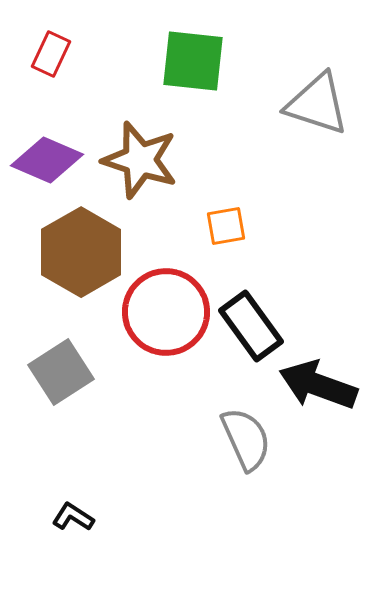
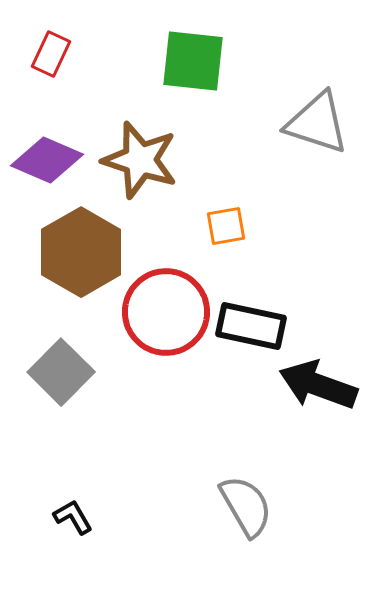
gray triangle: moved 19 px down
black rectangle: rotated 42 degrees counterclockwise
gray square: rotated 12 degrees counterclockwise
gray semicircle: moved 67 px down; rotated 6 degrees counterclockwise
black L-shape: rotated 27 degrees clockwise
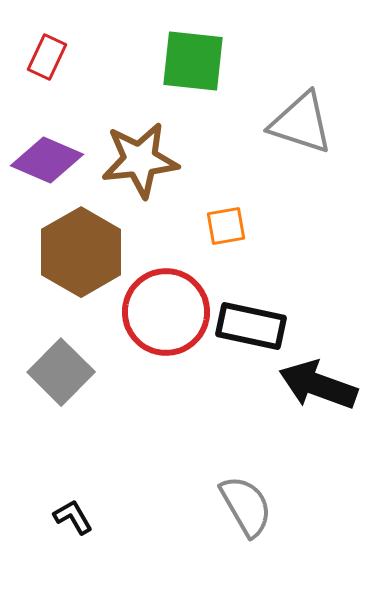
red rectangle: moved 4 px left, 3 px down
gray triangle: moved 16 px left
brown star: rotated 24 degrees counterclockwise
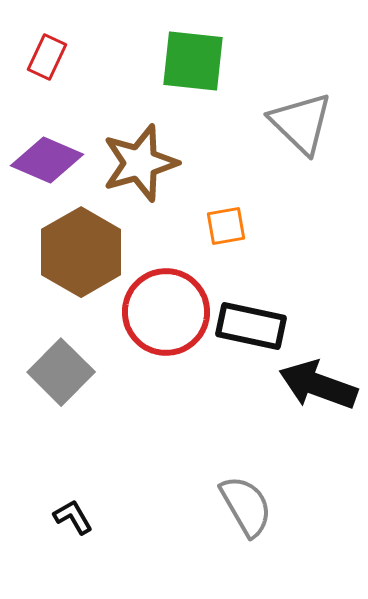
gray triangle: rotated 26 degrees clockwise
brown star: moved 3 px down; rotated 10 degrees counterclockwise
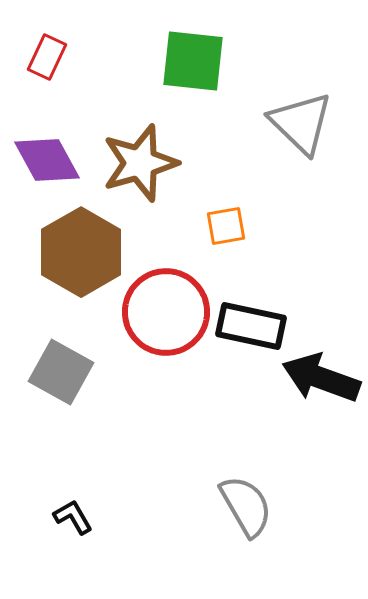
purple diamond: rotated 38 degrees clockwise
gray square: rotated 16 degrees counterclockwise
black arrow: moved 3 px right, 7 px up
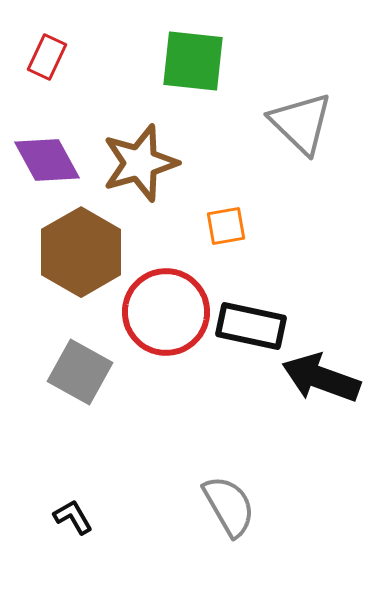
gray square: moved 19 px right
gray semicircle: moved 17 px left
